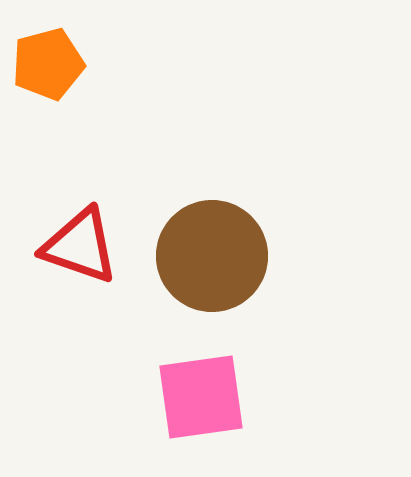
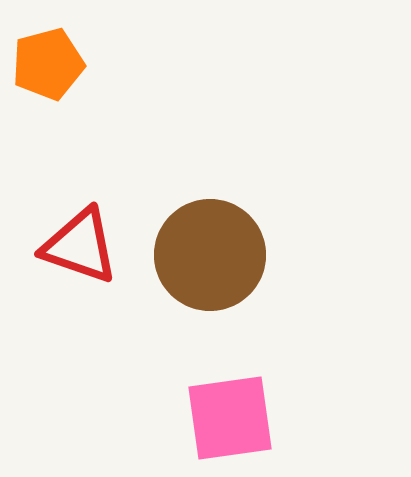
brown circle: moved 2 px left, 1 px up
pink square: moved 29 px right, 21 px down
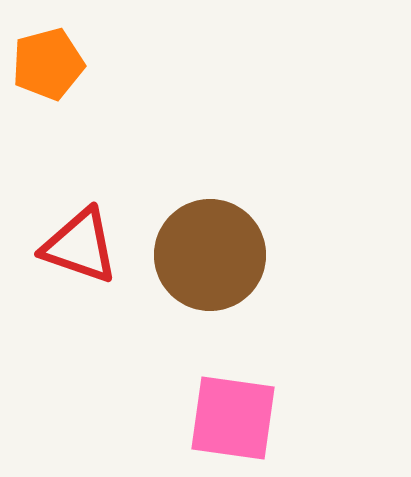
pink square: moved 3 px right; rotated 16 degrees clockwise
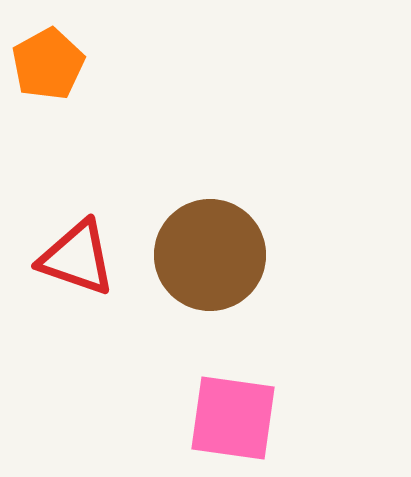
orange pentagon: rotated 14 degrees counterclockwise
red triangle: moved 3 px left, 12 px down
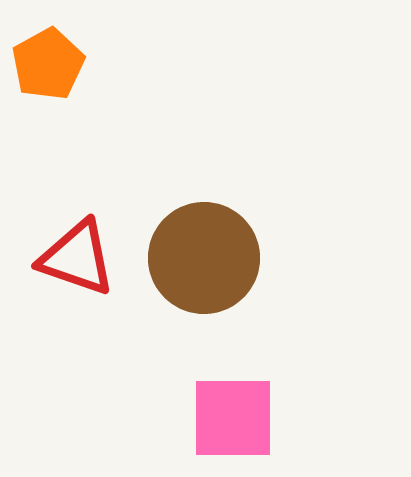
brown circle: moved 6 px left, 3 px down
pink square: rotated 8 degrees counterclockwise
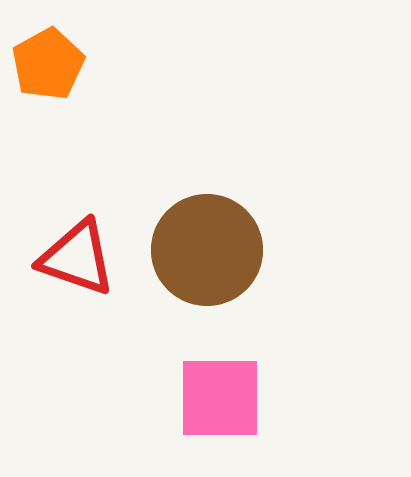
brown circle: moved 3 px right, 8 px up
pink square: moved 13 px left, 20 px up
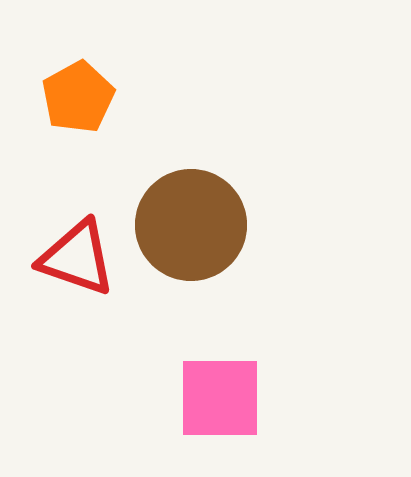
orange pentagon: moved 30 px right, 33 px down
brown circle: moved 16 px left, 25 px up
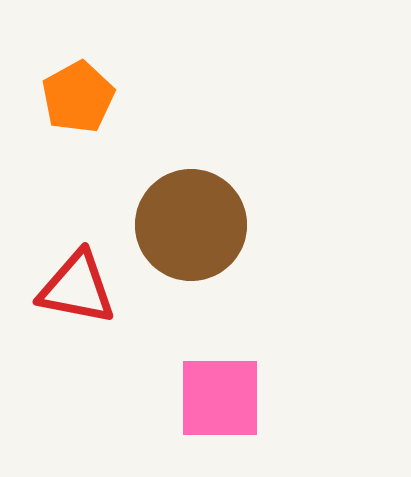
red triangle: moved 30 px down; rotated 8 degrees counterclockwise
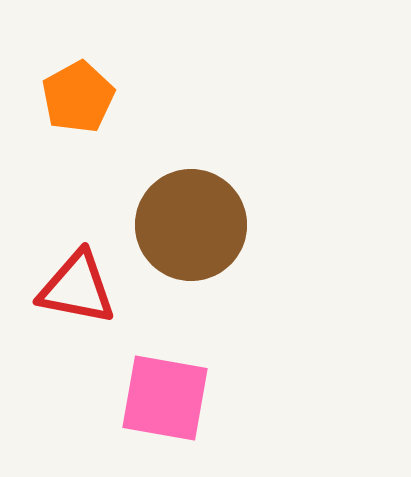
pink square: moved 55 px left; rotated 10 degrees clockwise
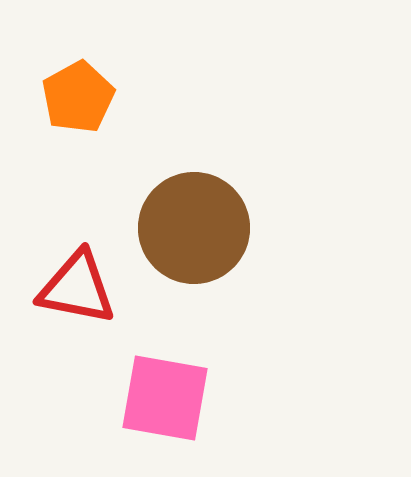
brown circle: moved 3 px right, 3 px down
